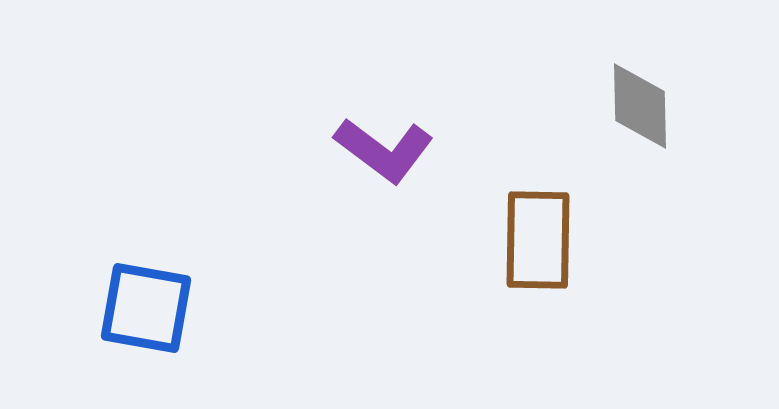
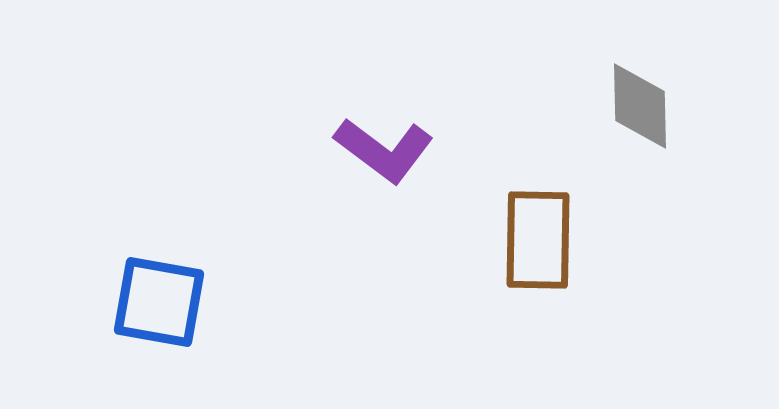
blue square: moved 13 px right, 6 px up
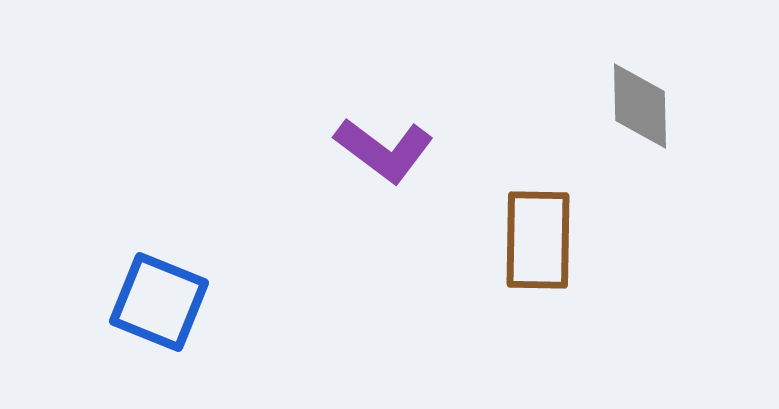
blue square: rotated 12 degrees clockwise
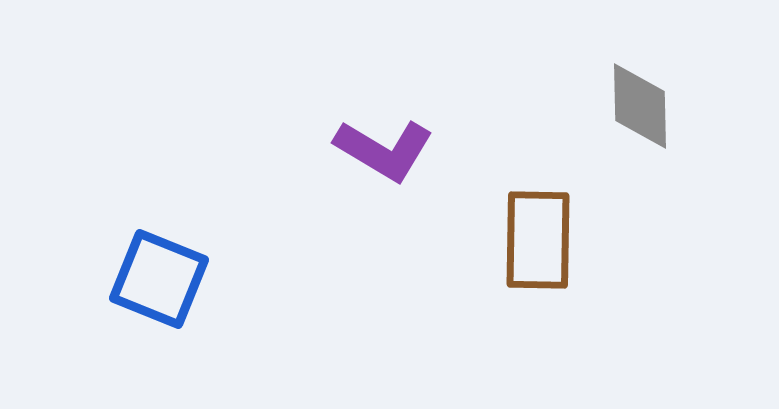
purple L-shape: rotated 6 degrees counterclockwise
blue square: moved 23 px up
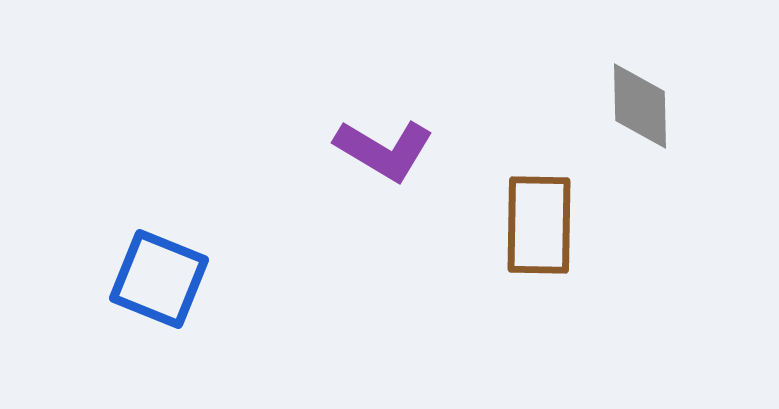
brown rectangle: moved 1 px right, 15 px up
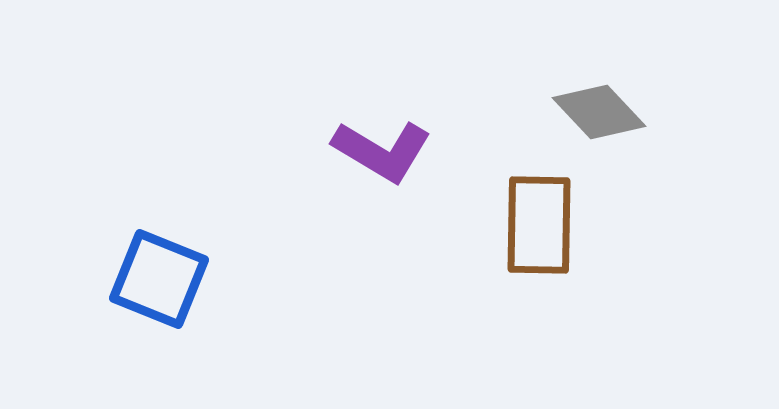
gray diamond: moved 41 px left, 6 px down; rotated 42 degrees counterclockwise
purple L-shape: moved 2 px left, 1 px down
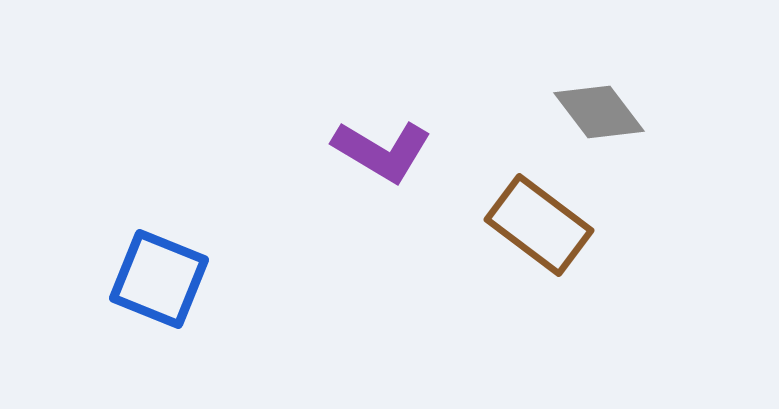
gray diamond: rotated 6 degrees clockwise
brown rectangle: rotated 54 degrees counterclockwise
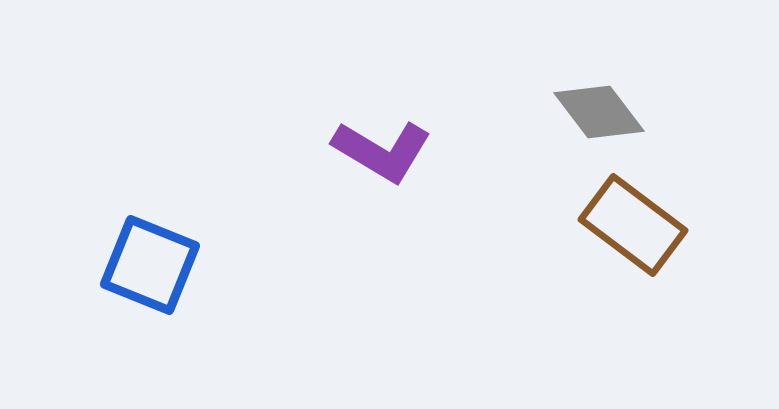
brown rectangle: moved 94 px right
blue square: moved 9 px left, 14 px up
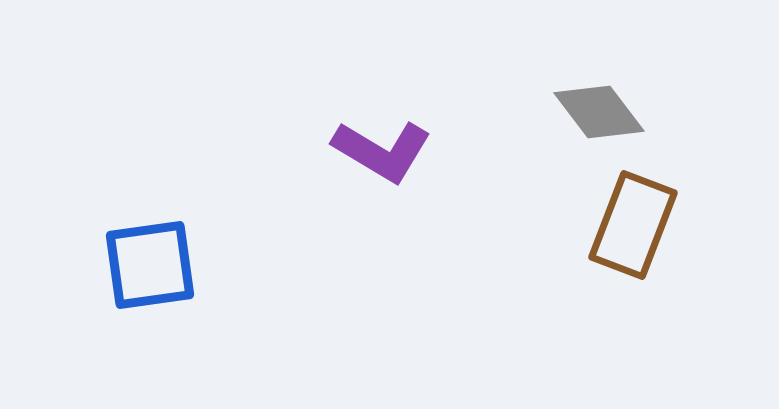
brown rectangle: rotated 74 degrees clockwise
blue square: rotated 30 degrees counterclockwise
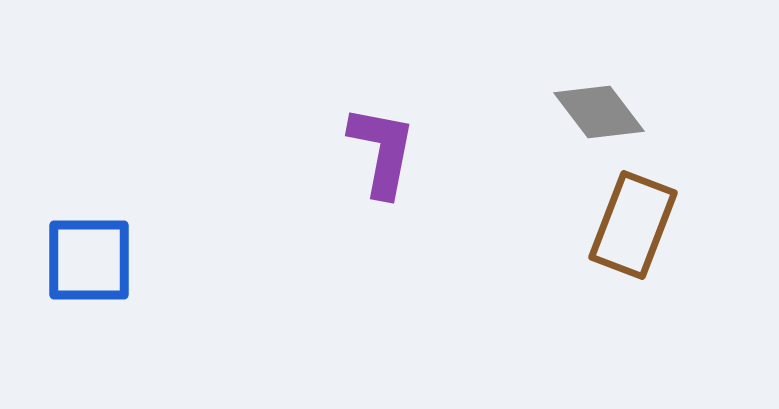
purple L-shape: rotated 110 degrees counterclockwise
blue square: moved 61 px left, 5 px up; rotated 8 degrees clockwise
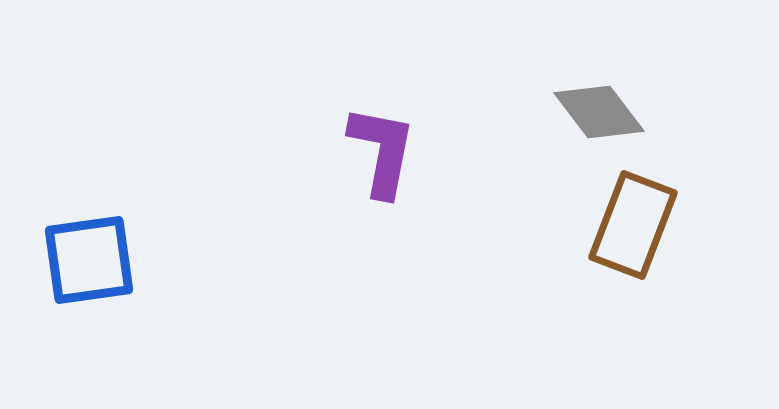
blue square: rotated 8 degrees counterclockwise
